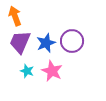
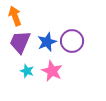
blue star: moved 1 px right, 1 px up
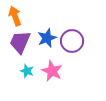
blue star: moved 4 px up
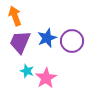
pink star: moved 6 px left, 7 px down; rotated 15 degrees clockwise
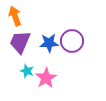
blue star: moved 2 px right, 5 px down; rotated 18 degrees clockwise
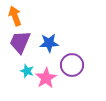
purple circle: moved 24 px down
